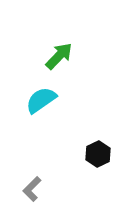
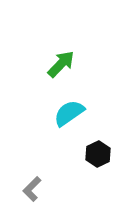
green arrow: moved 2 px right, 8 px down
cyan semicircle: moved 28 px right, 13 px down
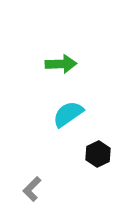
green arrow: rotated 44 degrees clockwise
cyan semicircle: moved 1 px left, 1 px down
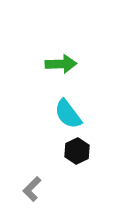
cyan semicircle: rotated 92 degrees counterclockwise
black hexagon: moved 21 px left, 3 px up
